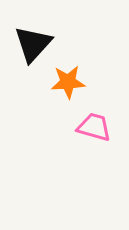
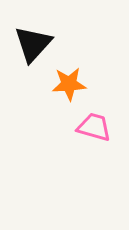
orange star: moved 1 px right, 2 px down
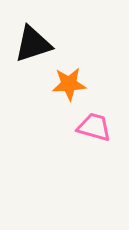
black triangle: rotated 30 degrees clockwise
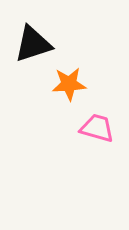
pink trapezoid: moved 3 px right, 1 px down
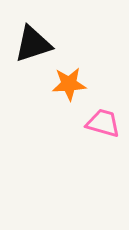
pink trapezoid: moved 6 px right, 5 px up
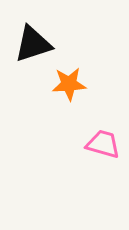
pink trapezoid: moved 21 px down
